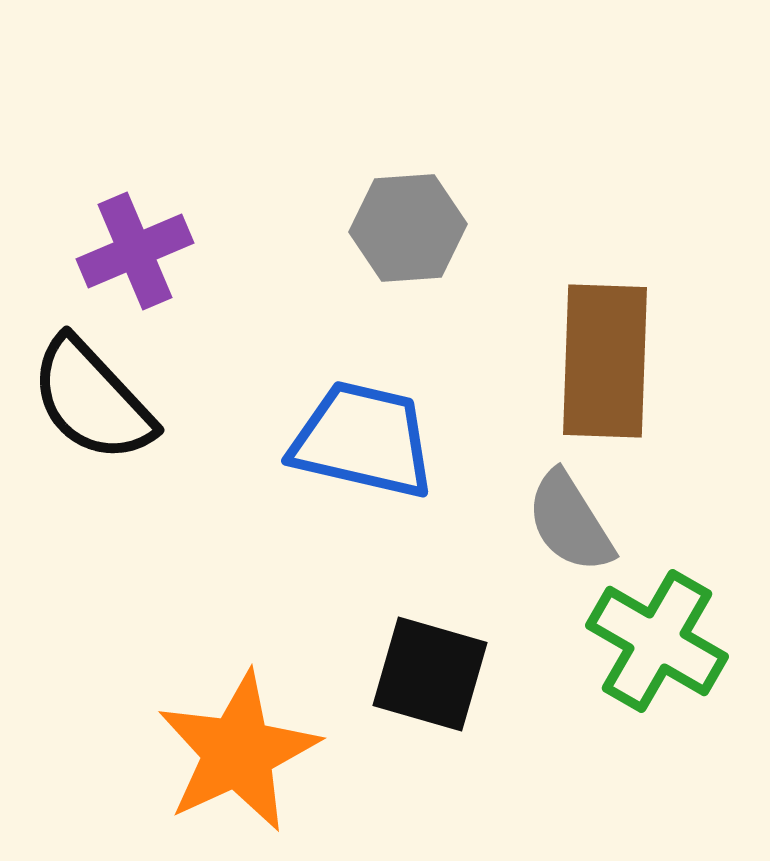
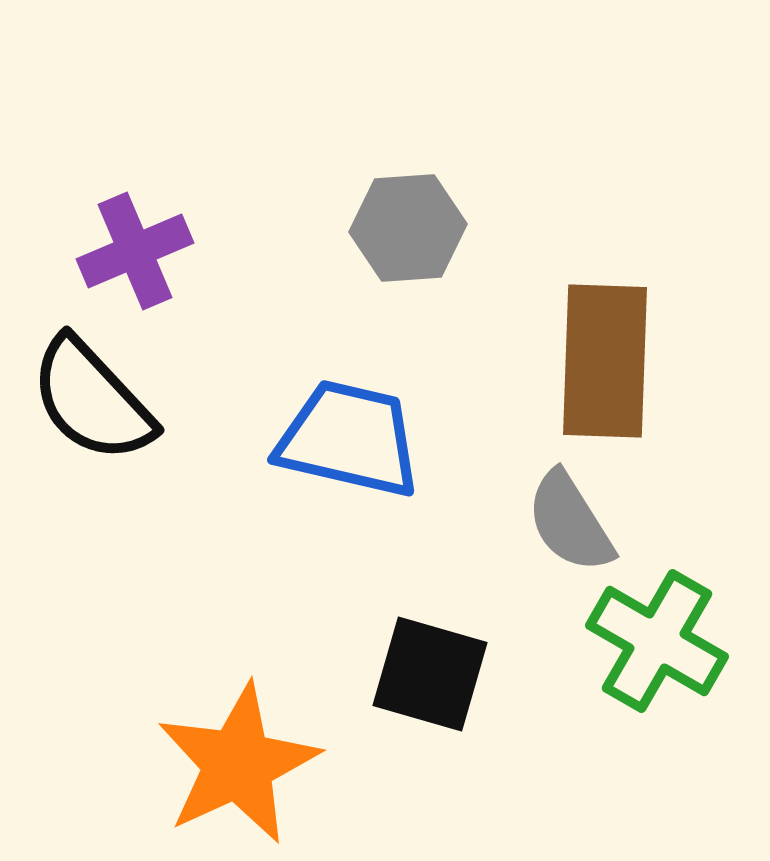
blue trapezoid: moved 14 px left, 1 px up
orange star: moved 12 px down
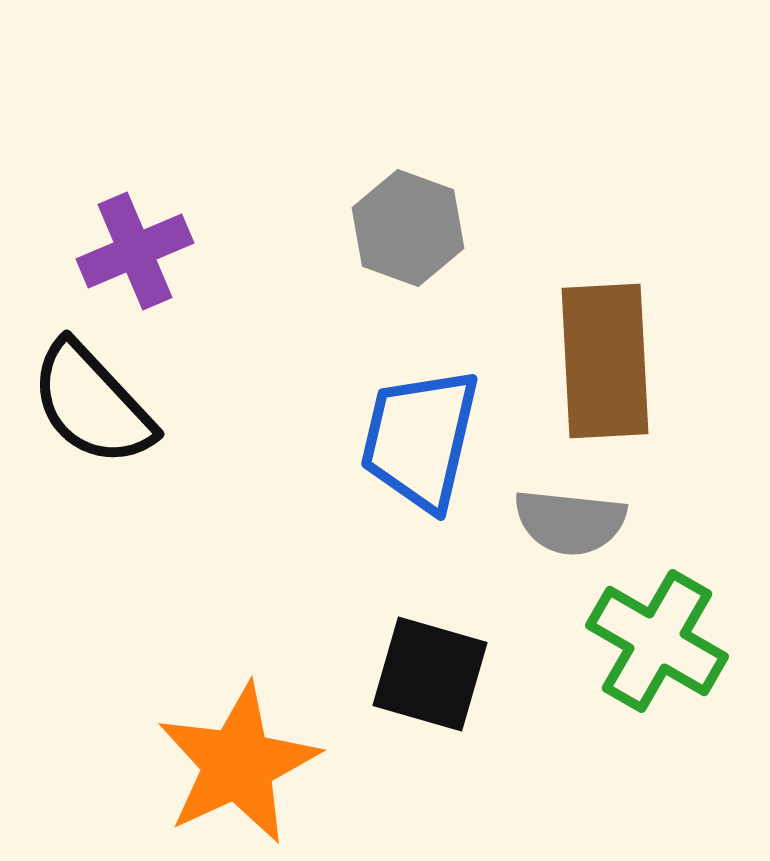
gray hexagon: rotated 24 degrees clockwise
brown rectangle: rotated 5 degrees counterclockwise
black semicircle: moved 4 px down
blue trapezoid: moved 71 px right; rotated 90 degrees counterclockwise
gray semicircle: rotated 52 degrees counterclockwise
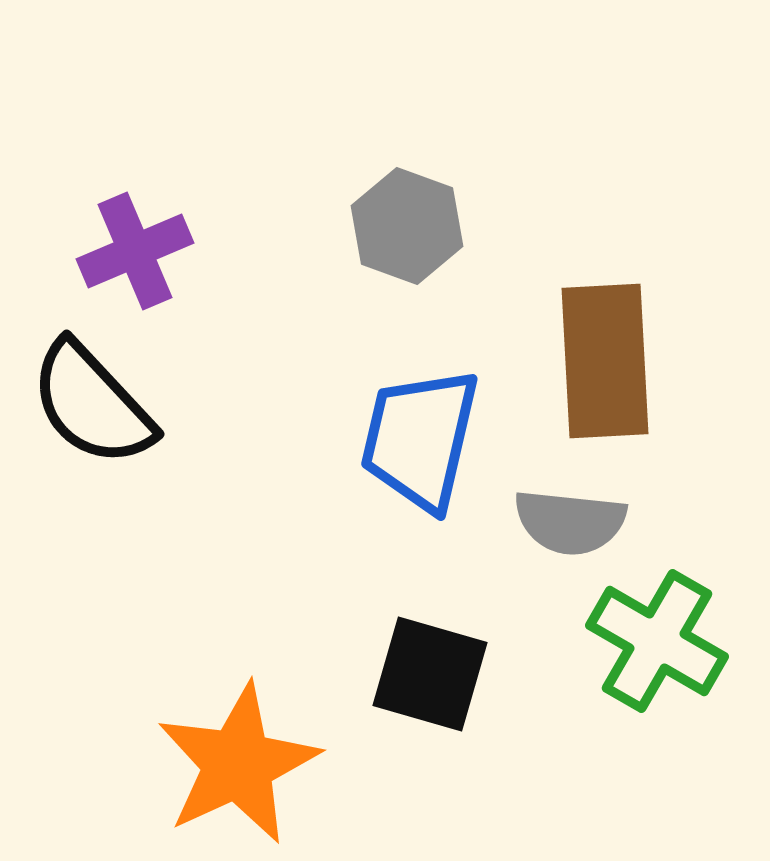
gray hexagon: moved 1 px left, 2 px up
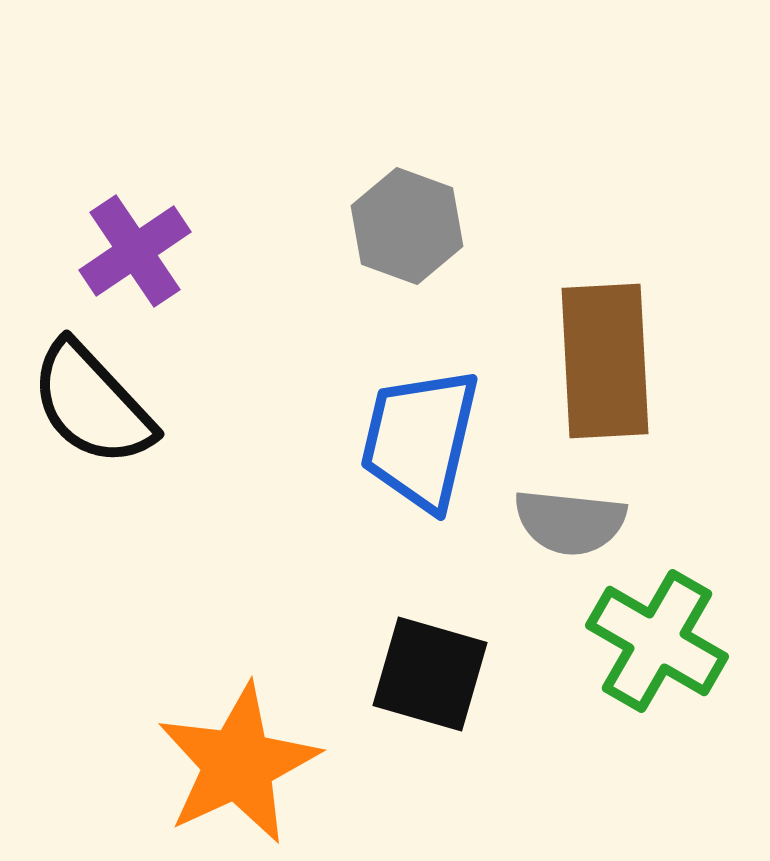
purple cross: rotated 11 degrees counterclockwise
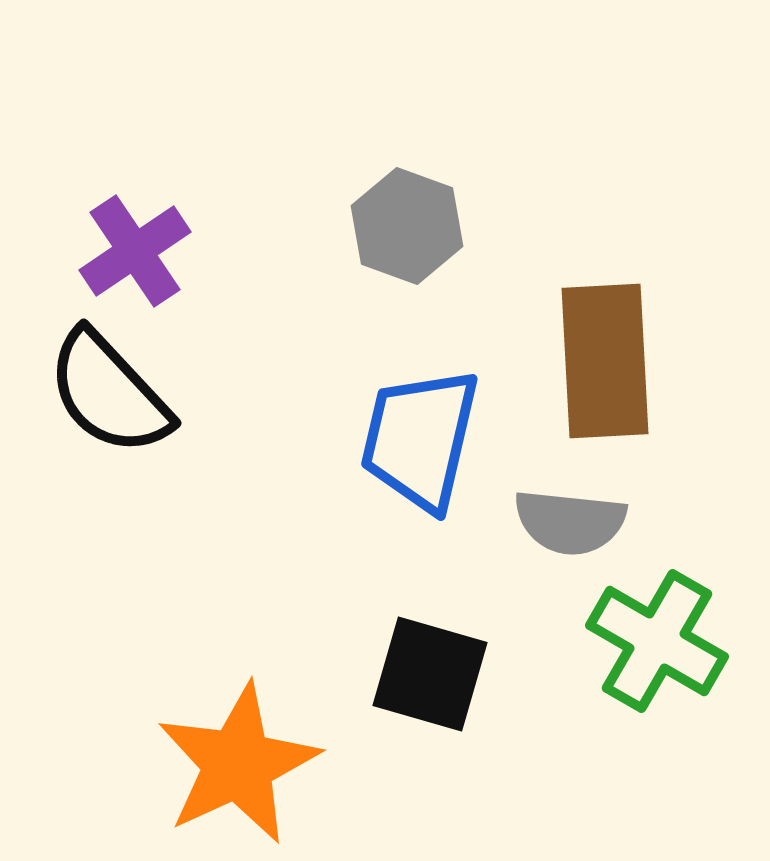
black semicircle: moved 17 px right, 11 px up
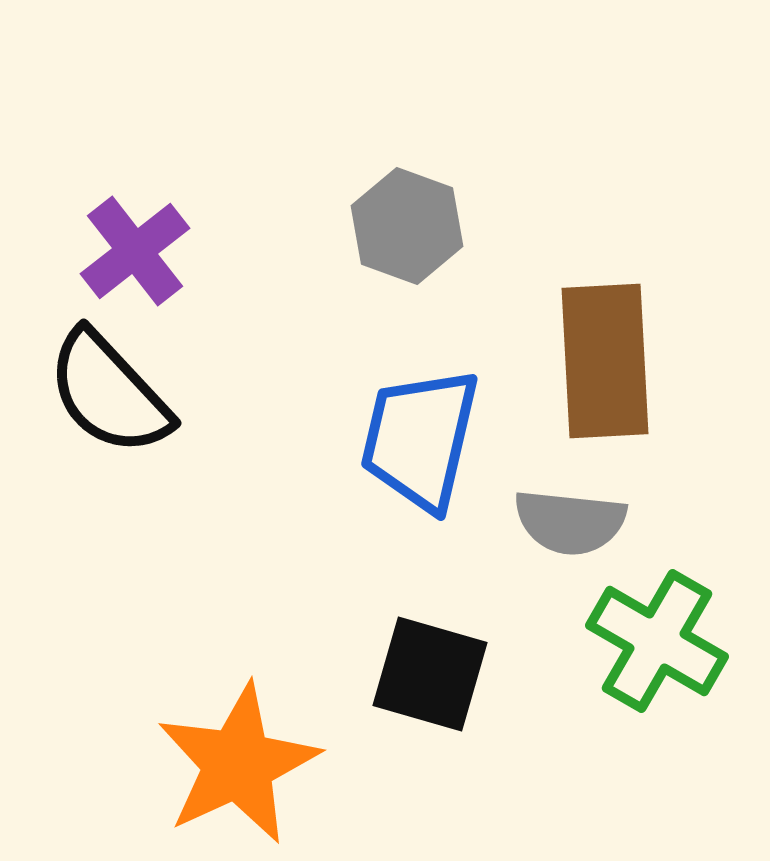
purple cross: rotated 4 degrees counterclockwise
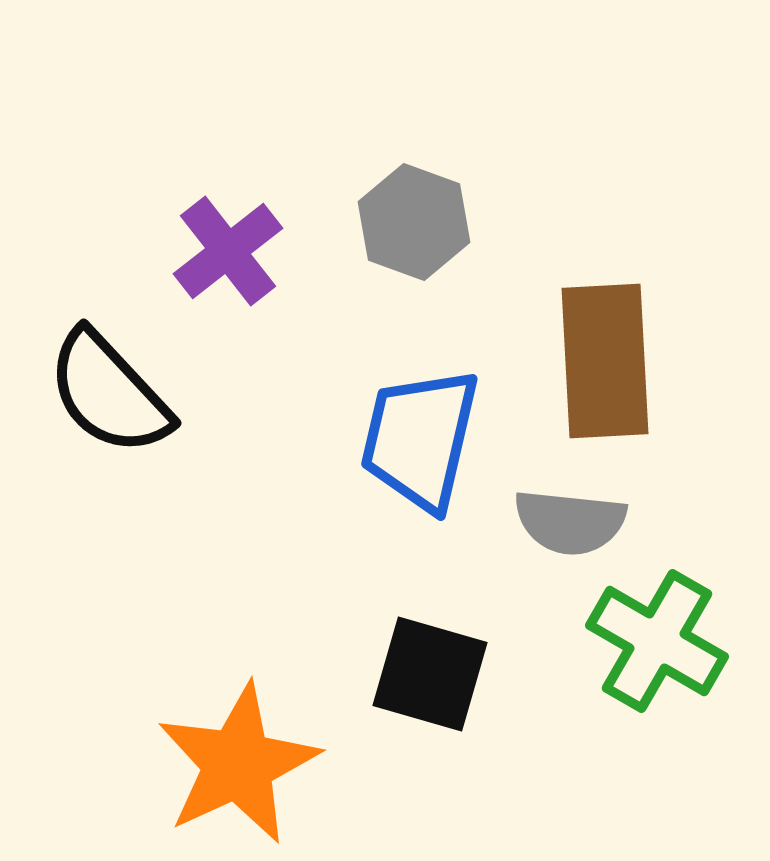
gray hexagon: moved 7 px right, 4 px up
purple cross: moved 93 px right
